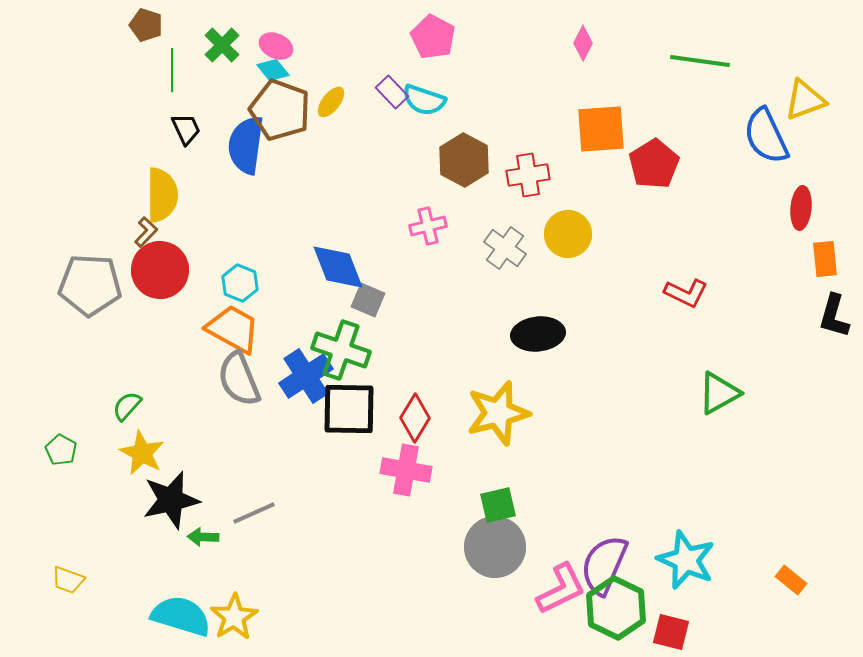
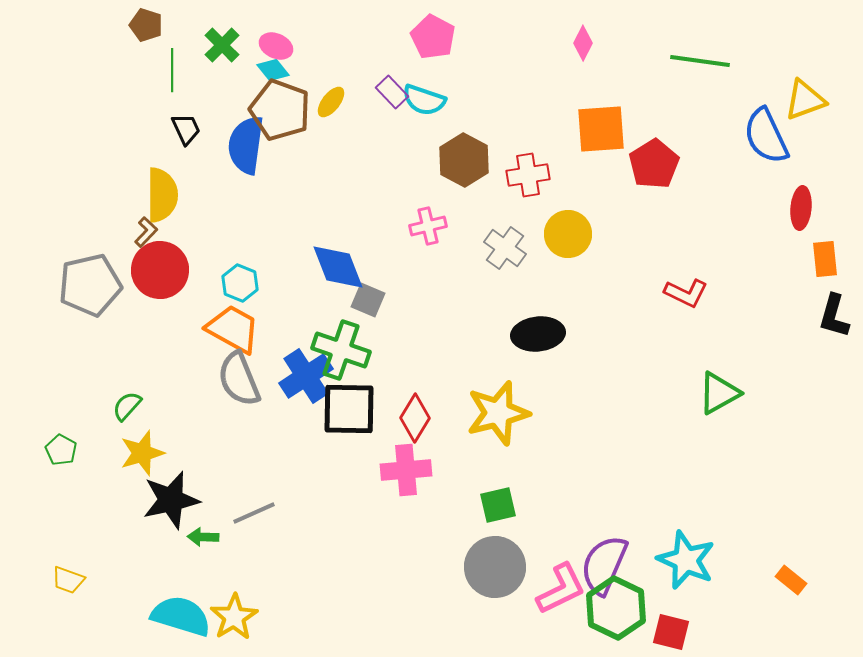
gray pentagon at (90, 285): rotated 16 degrees counterclockwise
yellow star at (142, 453): rotated 27 degrees clockwise
pink cross at (406, 470): rotated 15 degrees counterclockwise
gray circle at (495, 547): moved 20 px down
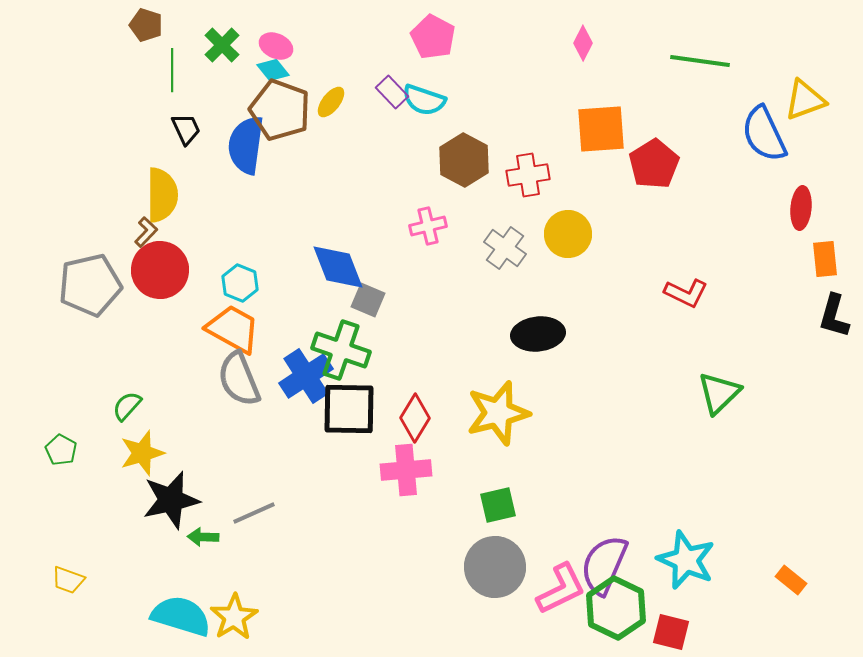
blue semicircle at (766, 136): moved 2 px left, 2 px up
green triangle at (719, 393): rotated 15 degrees counterclockwise
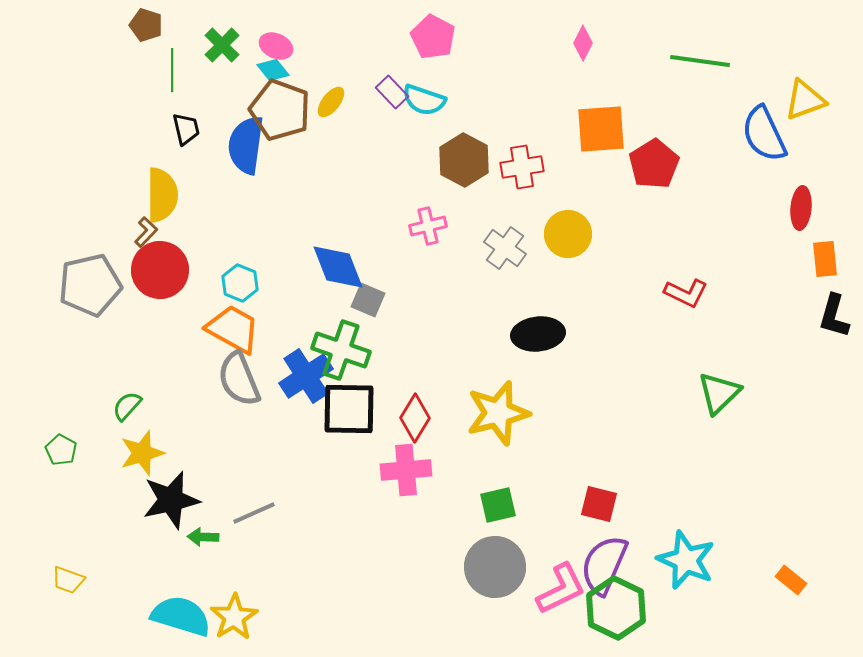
black trapezoid at (186, 129): rotated 12 degrees clockwise
red cross at (528, 175): moved 6 px left, 8 px up
red square at (671, 632): moved 72 px left, 128 px up
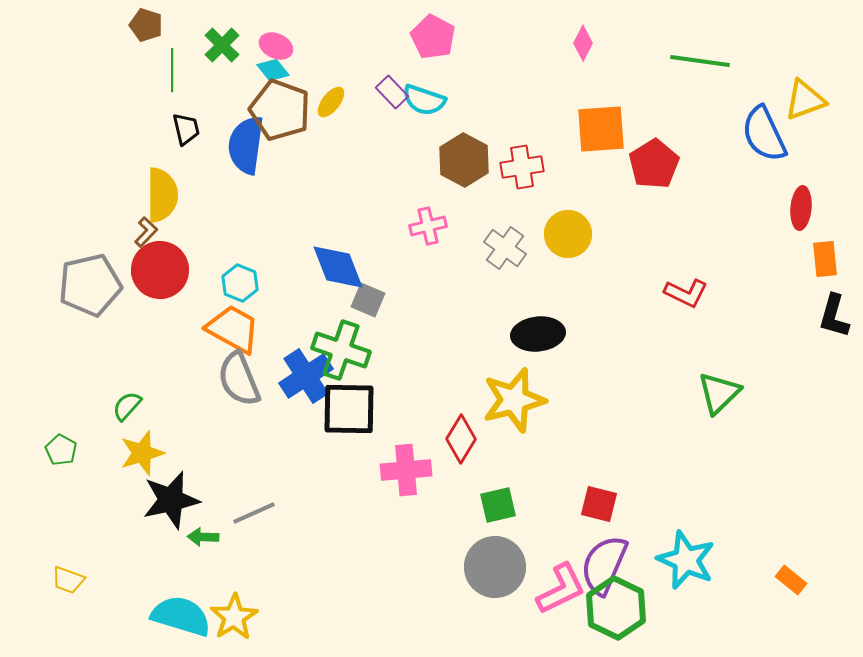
yellow star at (498, 413): moved 16 px right, 13 px up
red diamond at (415, 418): moved 46 px right, 21 px down
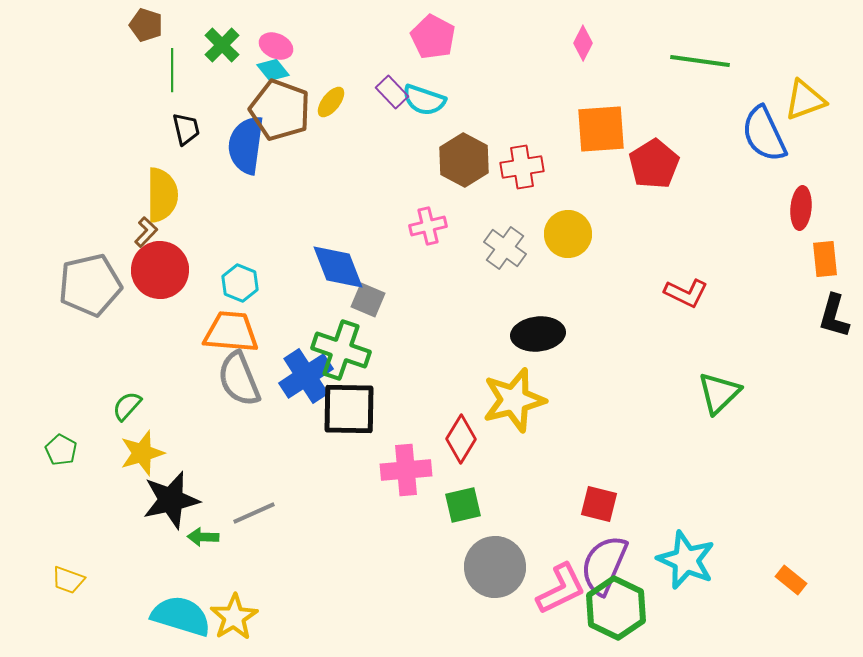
orange trapezoid at (233, 329): moved 2 px left, 3 px down; rotated 24 degrees counterclockwise
green square at (498, 505): moved 35 px left
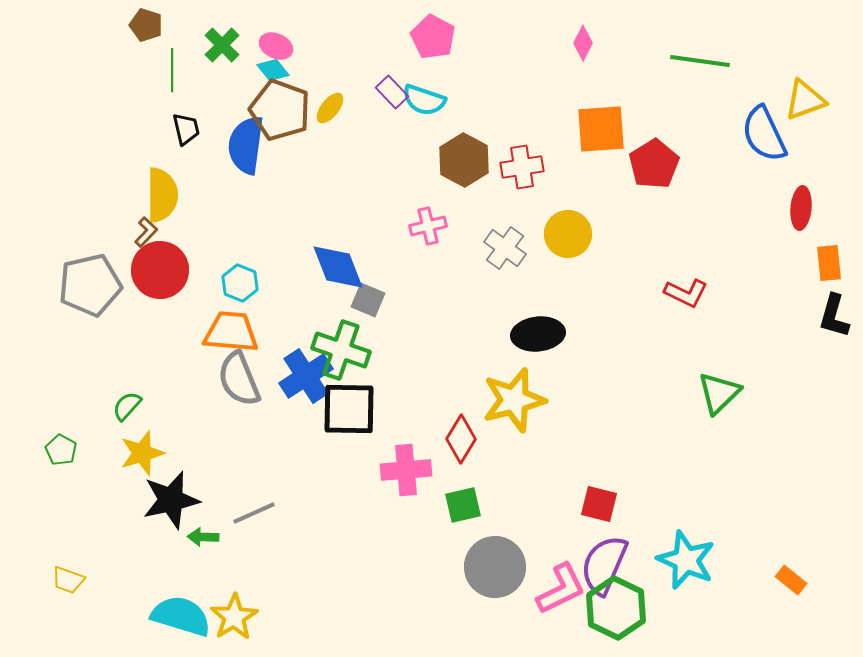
yellow ellipse at (331, 102): moved 1 px left, 6 px down
orange rectangle at (825, 259): moved 4 px right, 4 px down
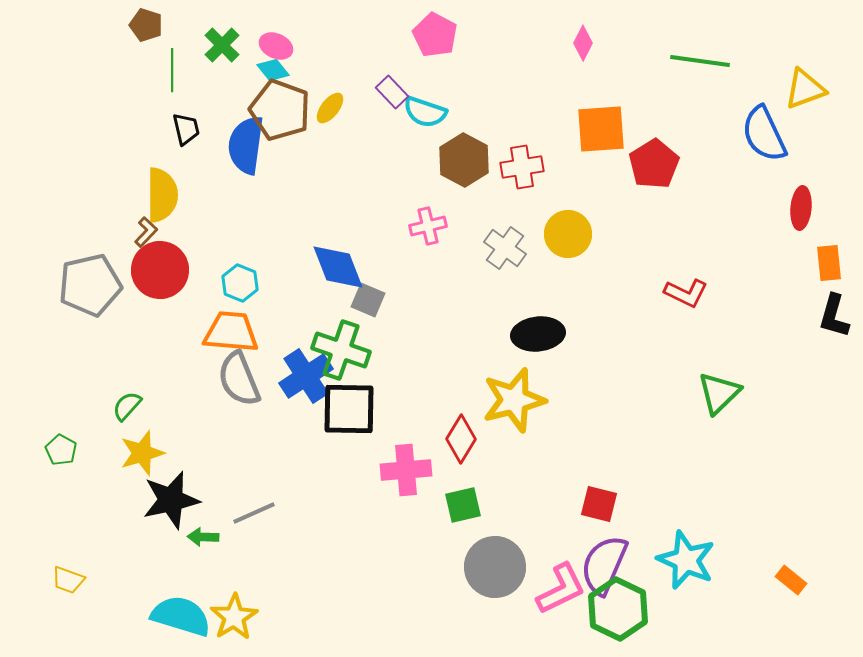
pink pentagon at (433, 37): moved 2 px right, 2 px up
cyan semicircle at (424, 100): moved 1 px right, 12 px down
yellow triangle at (805, 100): moved 11 px up
green hexagon at (616, 608): moved 2 px right, 1 px down
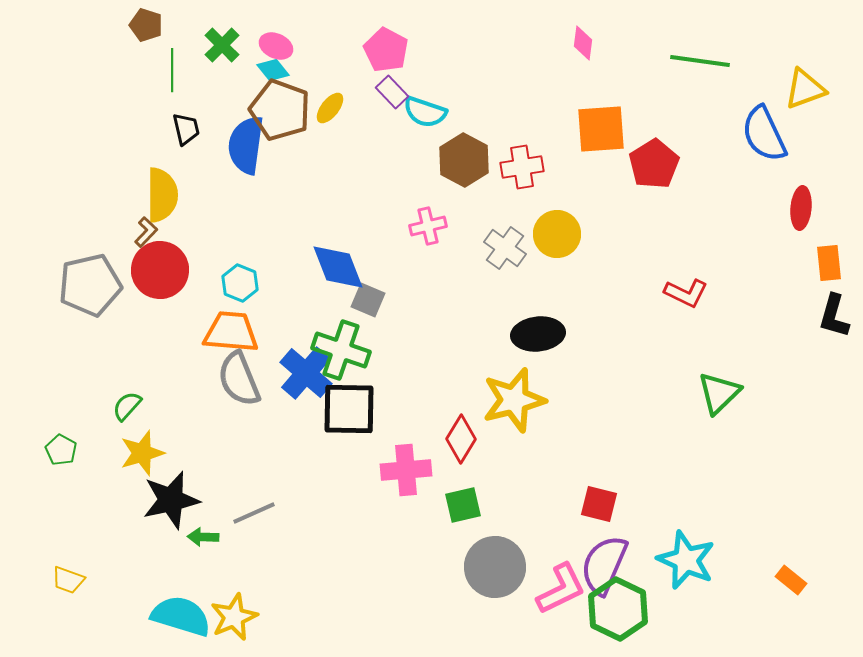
pink pentagon at (435, 35): moved 49 px left, 15 px down
pink diamond at (583, 43): rotated 20 degrees counterclockwise
yellow circle at (568, 234): moved 11 px left
blue cross at (306, 376): moved 3 px up; rotated 16 degrees counterclockwise
yellow star at (234, 617): rotated 9 degrees clockwise
